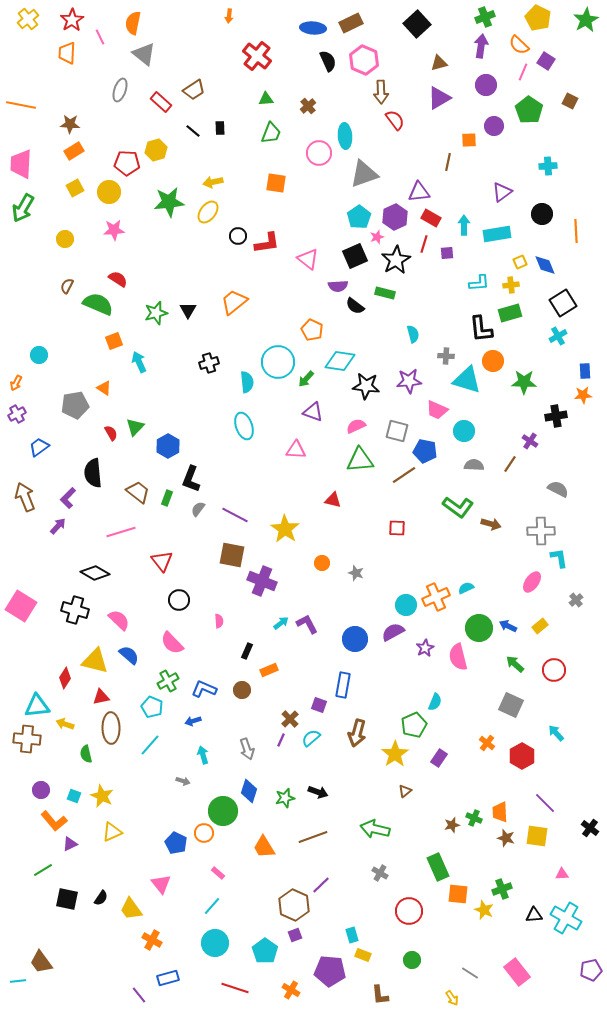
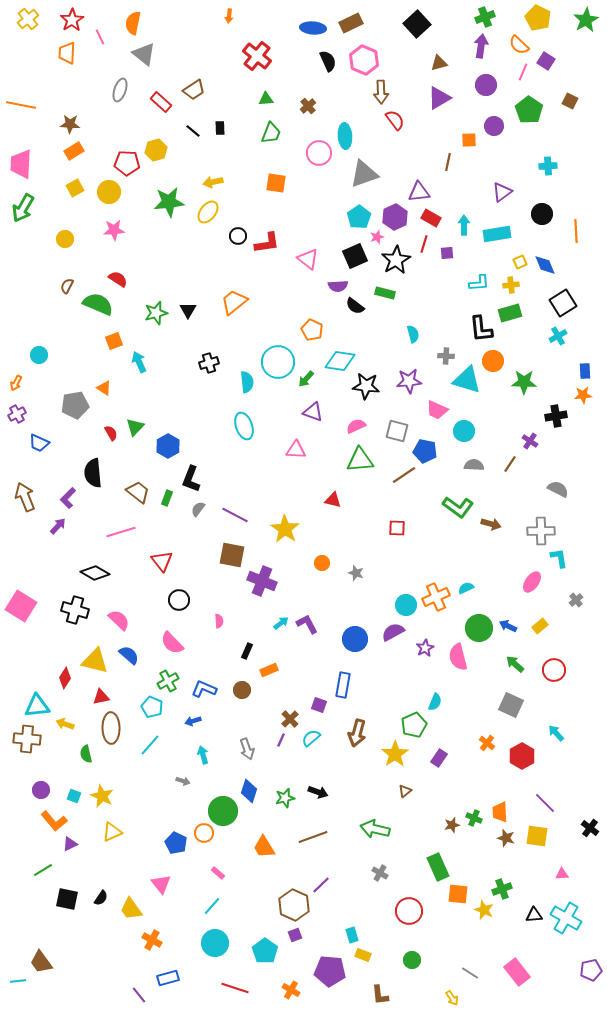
blue trapezoid at (39, 447): moved 4 px up; rotated 120 degrees counterclockwise
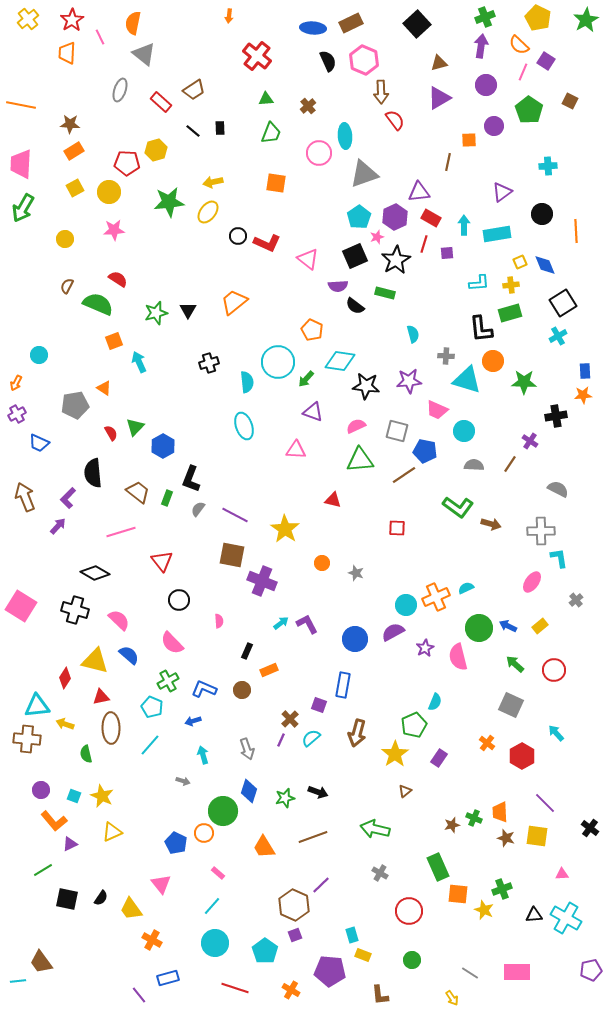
red L-shape at (267, 243): rotated 32 degrees clockwise
blue hexagon at (168, 446): moved 5 px left
pink rectangle at (517, 972): rotated 52 degrees counterclockwise
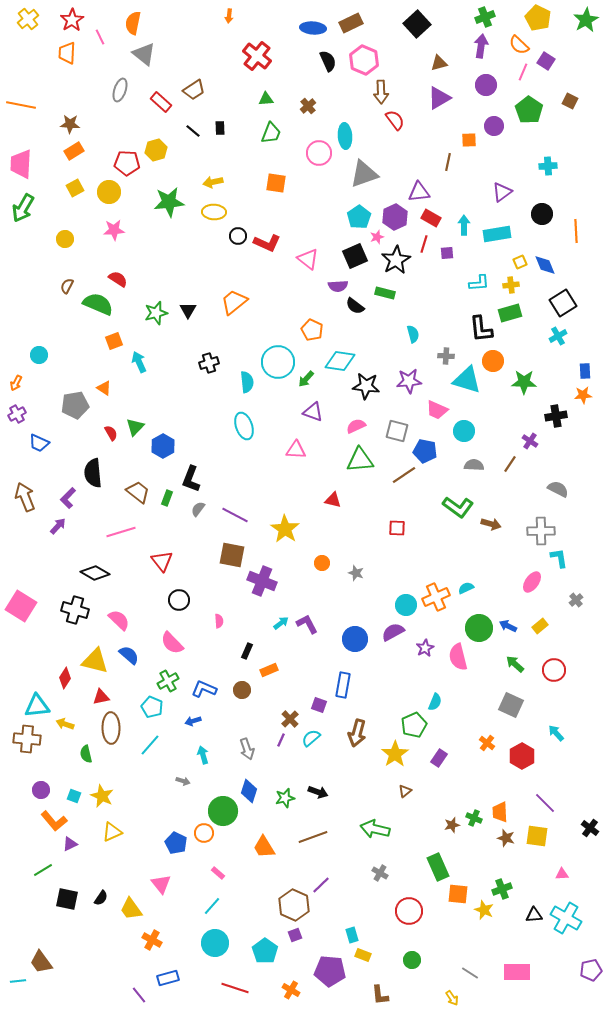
yellow ellipse at (208, 212): moved 6 px right; rotated 55 degrees clockwise
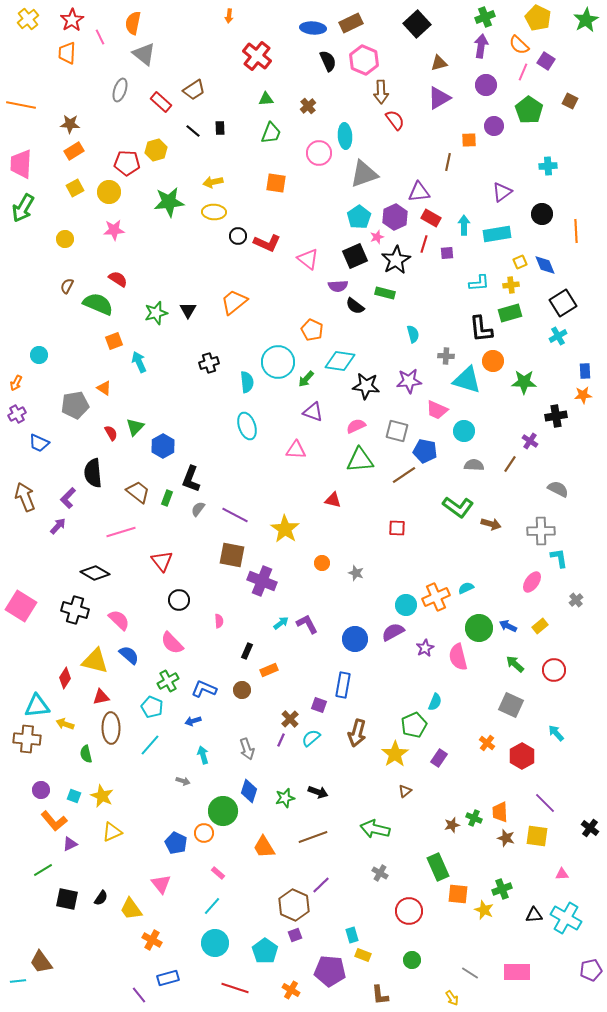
cyan ellipse at (244, 426): moved 3 px right
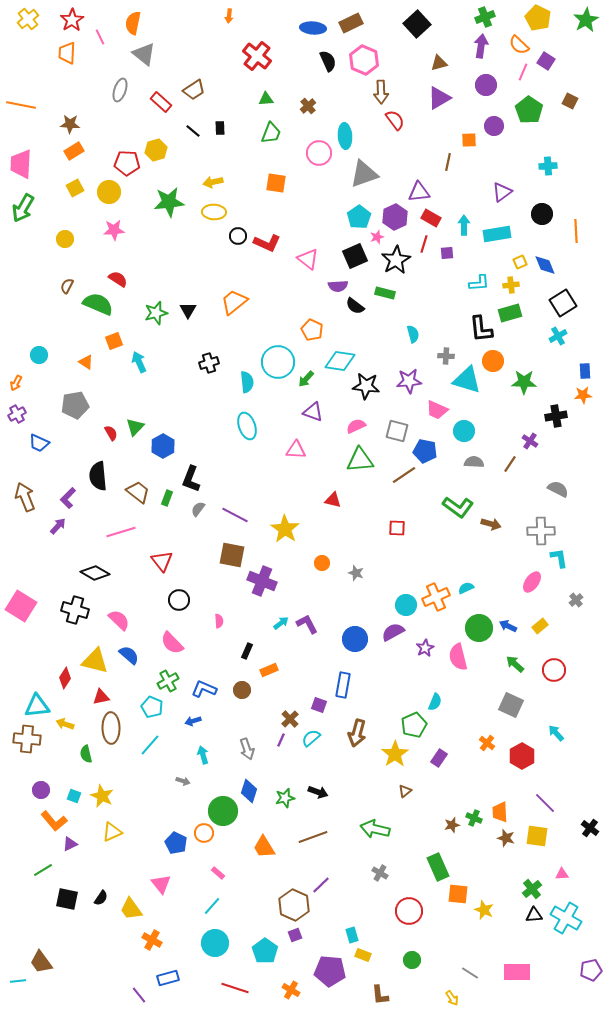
orange triangle at (104, 388): moved 18 px left, 26 px up
gray semicircle at (474, 465): moved 3 px up
black semicircle at (93, 473): moved 5 px right, 3 px down
green cross at (502, 889): moved 30 px right; rotated 18 degrees counterclockwise
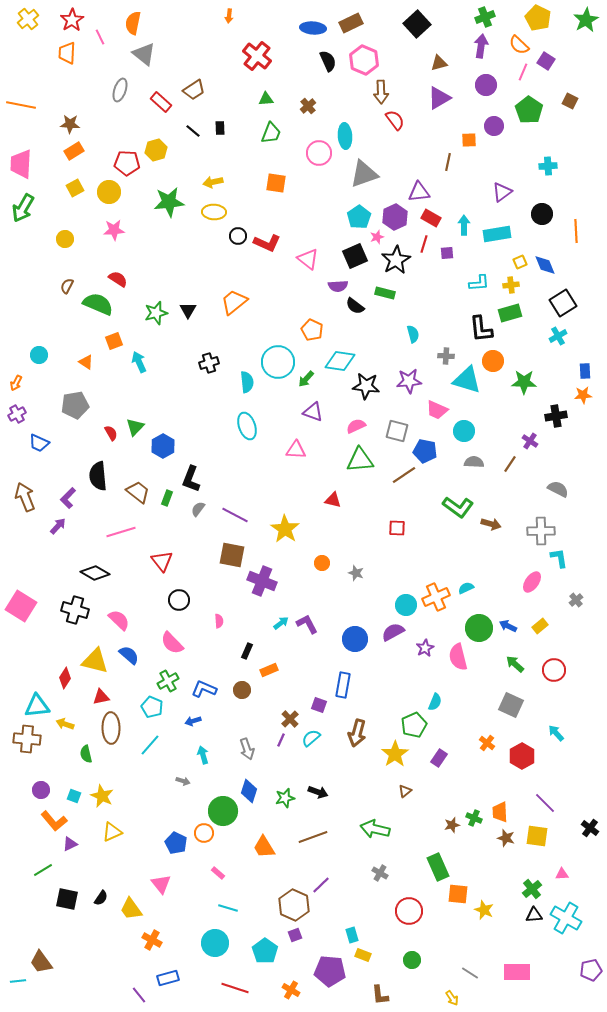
cyan line at (212, 906): moved 16 px right, 2 px down; rotated 66 degrees clockwise
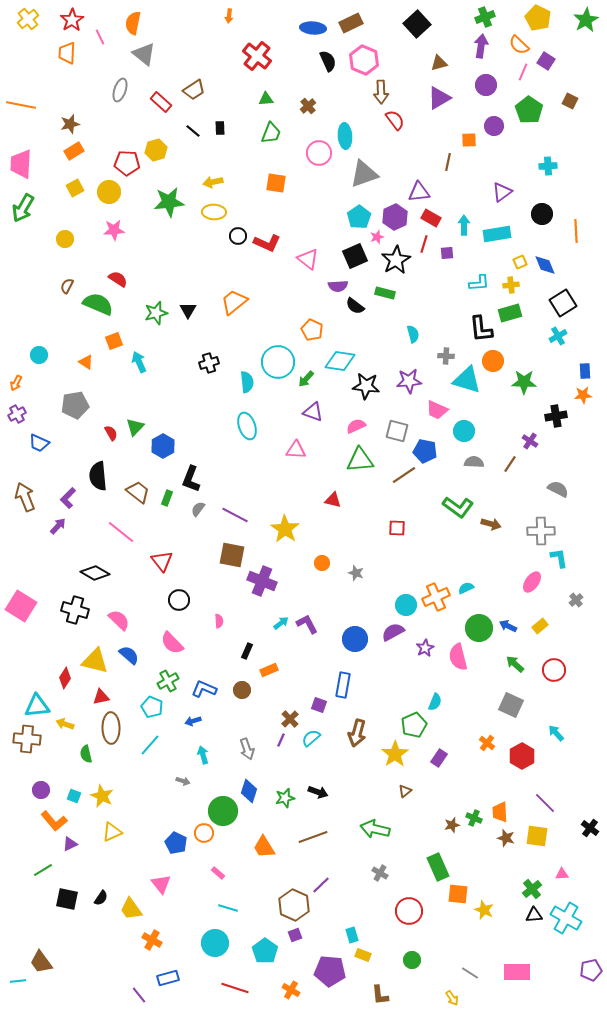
brown star at (70, 124): rotated 18 degrees counterclockwise
pink line at (121, 532): rotated 56 degrees clockwise
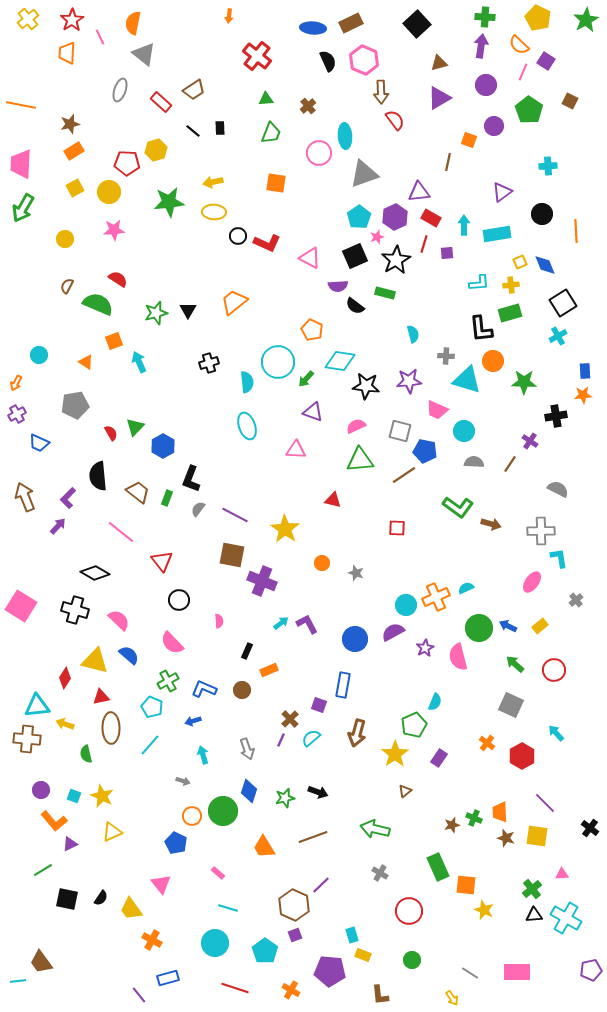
green cross at (485, 17): rotated 24 degrees clockwise
orange square at (469, 140): rotated 21 degrees clockwise
pink triangle at (308, 259): moved 2 px right, 1 px up; rotated 10 degrees counterclockwise
gray square at (397, 431): moved 3 px right
orange circle at (204, 833): moved 12 px left, 17 px up
orange square at (458, 894): moved 8 px right, 9 px up
